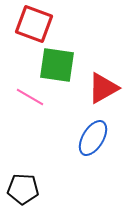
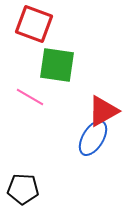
red triangle: moved 23 px down
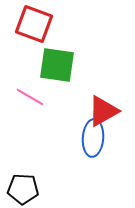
blue ellipse: rotated 27 degrees counterclockwise
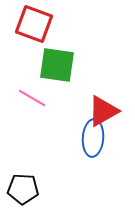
pink line: moved 2 px right, 1 px down
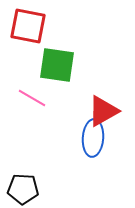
red square: moved 6 px left, 2 px down; rotated 9 degrees counterclockwise
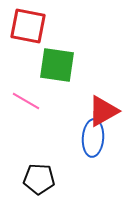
pink line: moved 6 px left, 3 px down
black pentagon: moved 16 px right, 10 px up
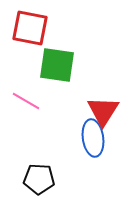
red square: moved 2 px right, 2 px down
red triangle: rotated 28 degrees counterclockwise
blue ellipse: rotated 12 degrees counterclockwise
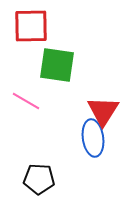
red square: moved 1 px right, 2 px up; rotated 12 degrees counterclockwise
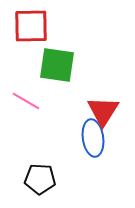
black pentagon: moved 1 px right
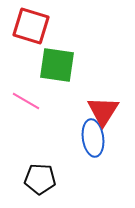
red square: rotated 18 degrees clockwise
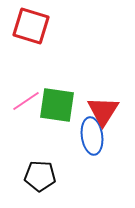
green square: moved 40 px down
pink line: rotated 64 degrees counterclockwise
blue ellipse: moved 1 px left, 2 px up
black pentagon: moved 3 px up
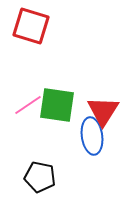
pink line: moved 2 px right, 4 px down
black pentagon: moved 1 px down; rotated 8 degrees clockwise
